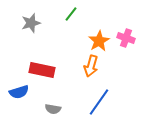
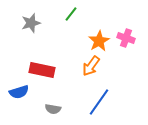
orange arrow: rotated 20 degrees clockwise
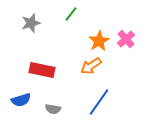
pink cross: moved 1 px down; rotated 30 degrees clockwise
orange arrow: rotated 20 degrees clockwise
blue semicircle: moved 2 px right, 8 px down
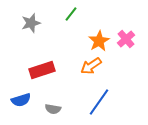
red rectangle: rotated 30 degrees counterclockwise
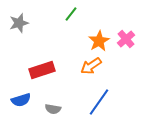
gray star: moved 12 px left
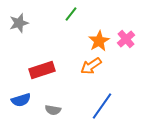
blue line: moved 3 px right, 4 px down
gray semicircle: moved 1 px down
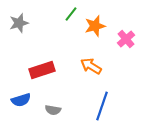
orange star: moved 4 px left, 15 px up; rotated 15 degrees clockwise
orange arrow: rotated 65 degrees clockwise
blue line: rotated 16 degrees counterclockwise
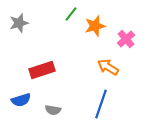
orange arrow: moved 17 px right, 1 px down
blue line: moved 1 px left, 2 px up
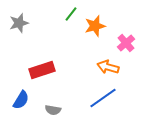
pink cross: moved 4 px down
orange arrow: rotated 15 degrees counterclockwise
blue semicircle: rotated 42 degrees counterclockwise
blue line: moved 2 px right, 6 px up; rotated 36 degrees clockwise
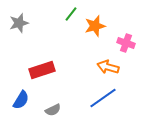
pink cross: rotated 30 degrees counterclockwise
gray semicircle: rotated 35 degrees counterclockwise
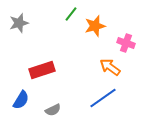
orange arrow: moved 2 px right; rotated 20 degrees clockwise
